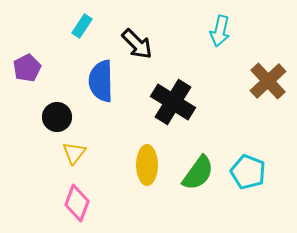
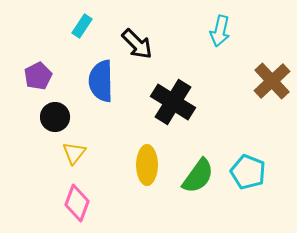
purple pentagon: moved 11 px right, 8 px down
brown cross: moved 4 px right
black circle: moved 2 px left
green semicircle: moved 3 px down
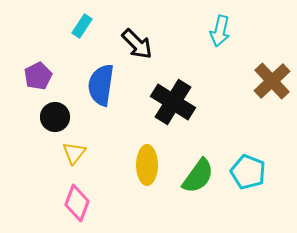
blue semicircle: moved 4 px down; rotated 9 degrees clockwise
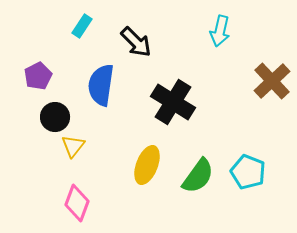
black arrow: moved 1 px left, 2 px up
yellow triangle: moved 1 px left, 7 px up
yellow ellipse: rotated 21 degrees clockwise
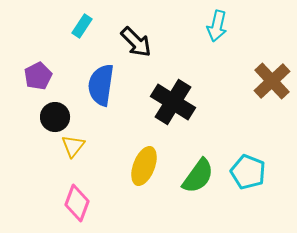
cyan arrow: moved 3 px left, 5 px up
yellow ellipse: moved 3 px left, 1 px down
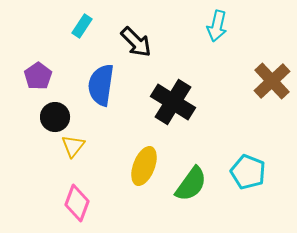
purple pentagon: rotated 8 degrees counterclockwise
green semicircle: moved 7 px left, 8 px down
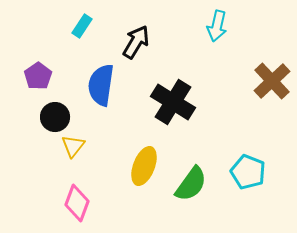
black arrow: rotated 104 degrees counterclockwise
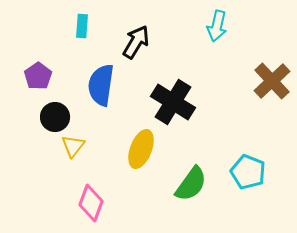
cyan rectangle: rotated 30 degrees counterclockwise
yellow ellipse: moved 3 px left, 17 px up
pink diamond: moved 14 px right
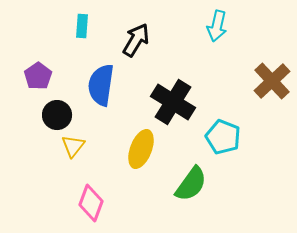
black arrow: moved 2 px up
black circle: moved 2 px right, 2 px up
cyan pentagon: moved 25 px left, 35 px up
